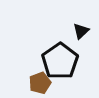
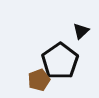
brown pentagon: moved 1 px left, 3 px up
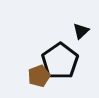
brown pentagon: moved 4 px up
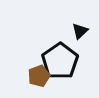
black triangle: moved 1 px left
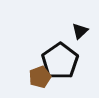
brown pentagon: moved 1 px right, 1 px down
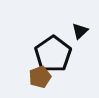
black pentagon: moved 7 px left, 7 px up
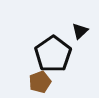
brown pentagon: moved 5 px down
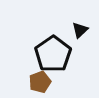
black triangle: moved 1 px up
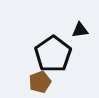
black triangle: rotated 36 degrees clockwise
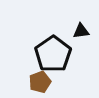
black triangle: moved 1 px right, 1 px down
